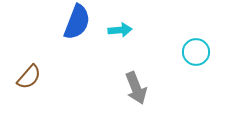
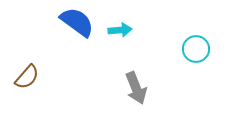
blue semicircle: rotated 75 degrees counterclockwise
cyan circle: moved 3 px up
brown semicircle: moved 2 px left
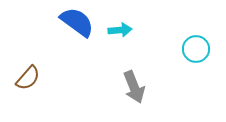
brown semicircle: moved 1 px right, 1 px down
gray arrow: moved 2 px left, 1 px up
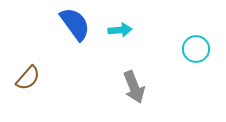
blue semicircle: moved 2 px left, 2 px down; rotated 18 degrees clockwise
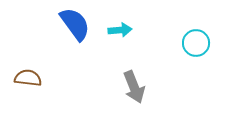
cyan circle: moved 6 px up
brown semicircle: rotated 124 degrees counterclockwise
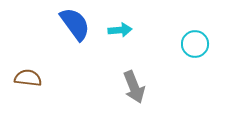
cyan circle: moved 1 px left, 1 px down
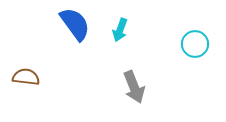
cyan arrow: rotated 115 degrees clockwise
brown semicircle: moved 2 px left, 1 px up
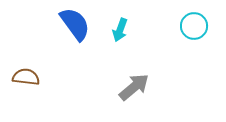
cyan circle: moved 1 px left, 18 px up
gray arrow: rotated 108 degrees counterclockwise
